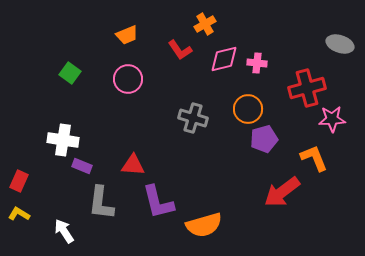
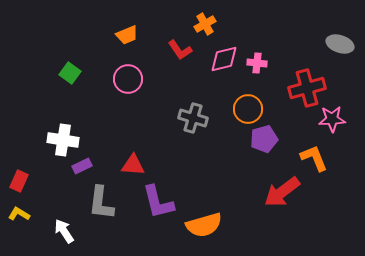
purple rectangle: rotated 48 degrees counterclockwise
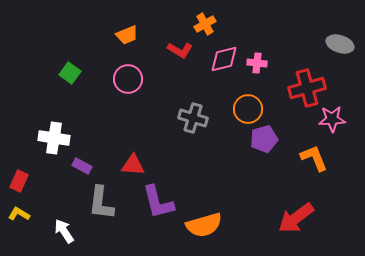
red L-shape: rotated 25 degrees counterclockwise
white cross: moved 9 px left, 2 px up
purple rectangle: rotated 54 degrees clockwise
red arrow: moved 14 px right, 26 px down
